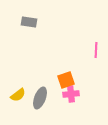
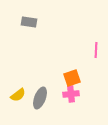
orange square: moved 6 px right, 2 px up
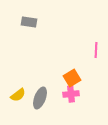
orange square: rotated 12 degrees counterclockwise
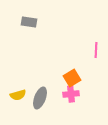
yellow semicircle: rotated 21 degrees clockwise
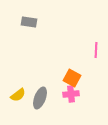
orange square: rotated 30 degrees counterclockwise
yellow semicircle: rotated 21 degrees counterclockwise
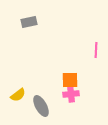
gray rectangle: rotated 21 degrees counterclockwise
orange square: moved 2 px left, 2 px down; rotated 30 degrees counterclockwise
gray ellipse: moved 1 px right, 8 px down; rotated 50 degrees counterclockwise
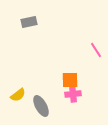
pink line: rotated 35 degrees counterclockwise
pink cross: moved 2 px right
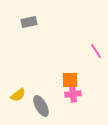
pink line: moved 1 px down
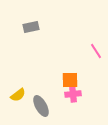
gray rectangle: moved 2 px right, 5 px down
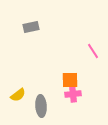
pink line: moved 3 px left
gray ellipse: rotated 25 degrees clockwise
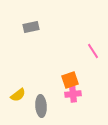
orange square: rotated 18 degrees counterclockwise
